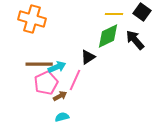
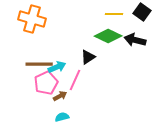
green diamond: rotated 52 degrees clockwise
black arrow: rotated 35 degrees counterclockwise
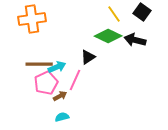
yellow line: rotated 54 degrees clockwise
orange cross: rotated 24 degrees counterclockwise
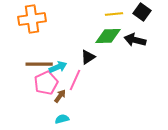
yellow line: rotated 60 degrees counterclockwise
green diamond: rotated 28 degrees counterclockwise
cyan arrow: moved 1 px right
brown arrow: rotated 24 degrees counterclockwise
cyan semicircle: moved 2 px down
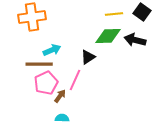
orange cross: moved 2 px up
cyan arrow: moved 6 px left, 17 px up
cyan semicircle: moved 1 px up; rotated 16 degrees clockwise
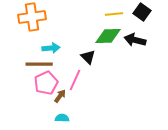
cyan arrow: moved 1 px left, 2 px up; rotated 18 degrees clockwise
black triangle: rotated 42 degrees counterclockwise
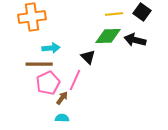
pink pentagon: moved 2 px right
brown arrow: moved 2 px right, 2 px down
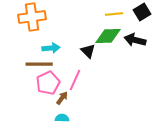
black square: rotated 24 degrees clockwise
black triangle: moved 6 px up
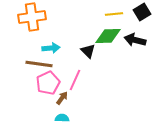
brown line: rotated 8 degrees clockwise
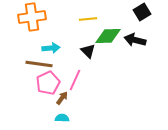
yellow line: moved 26 px left, 5 px down
